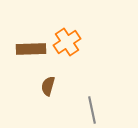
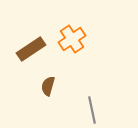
orange cross: moved 5 px right, 3 px up
brown rectangle: rotated 32 degrees counterclockwise
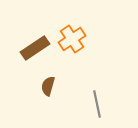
brown rectangle: moved 4 px right, 1 px up
gray line: moved 5 px right, 6 px up
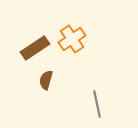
brown semicircle: moved 2 px left, 6 px up
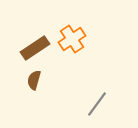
brown semicircle: moved 12 px left
gray line: rotated 48 degrees clockwise
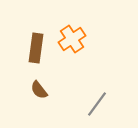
brown rectangle: moved 1 px right; rotated 48 degrees counterclockwise
brown semicircle: moved 5 px right, 10 px down; rotated 54 degrees counterclockwise
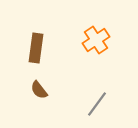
orange cross: moved 24 px right, 1 px down
